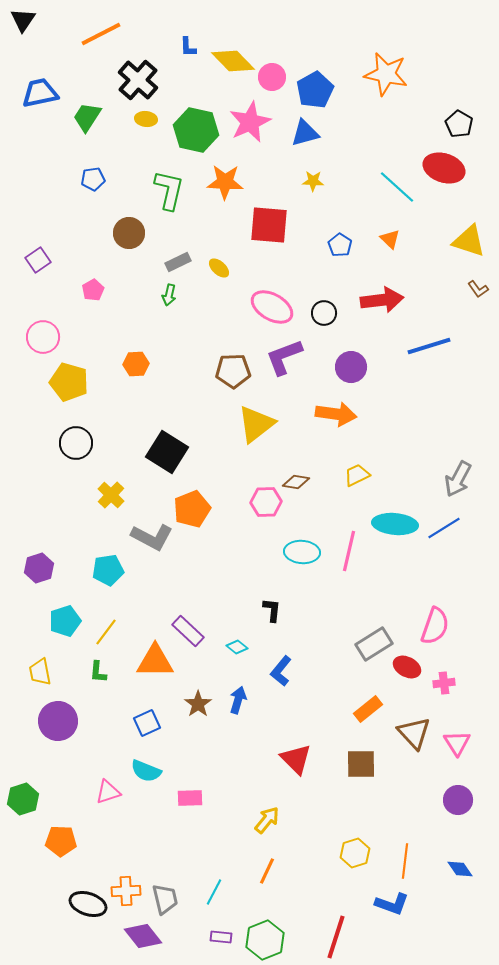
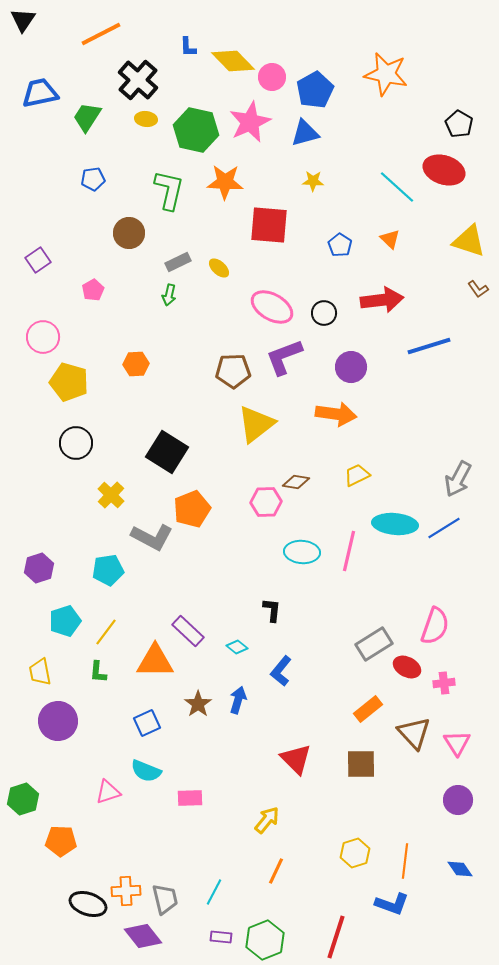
red ellipse at (444, 168): moved 2 px down
orange line at (267, 871): moved 9 px right
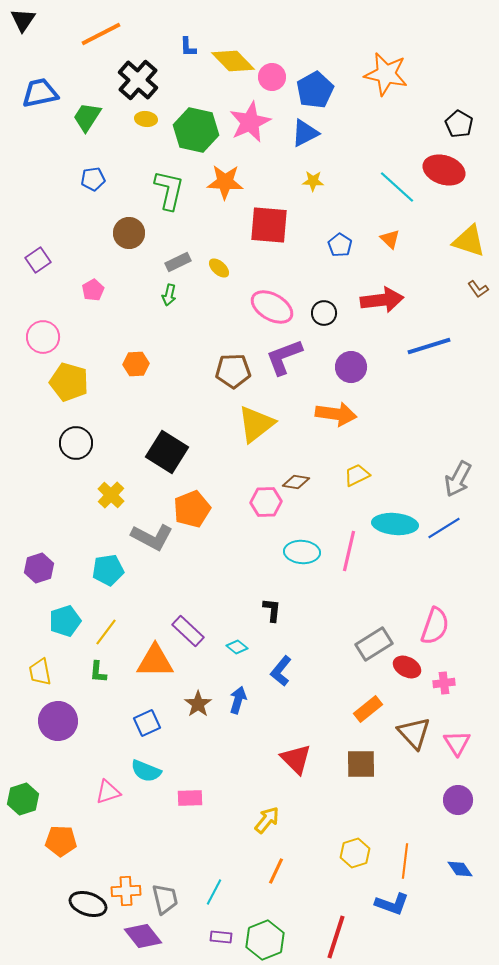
blue triangle at (305, 133): rotated 12 degrees counterclockwise
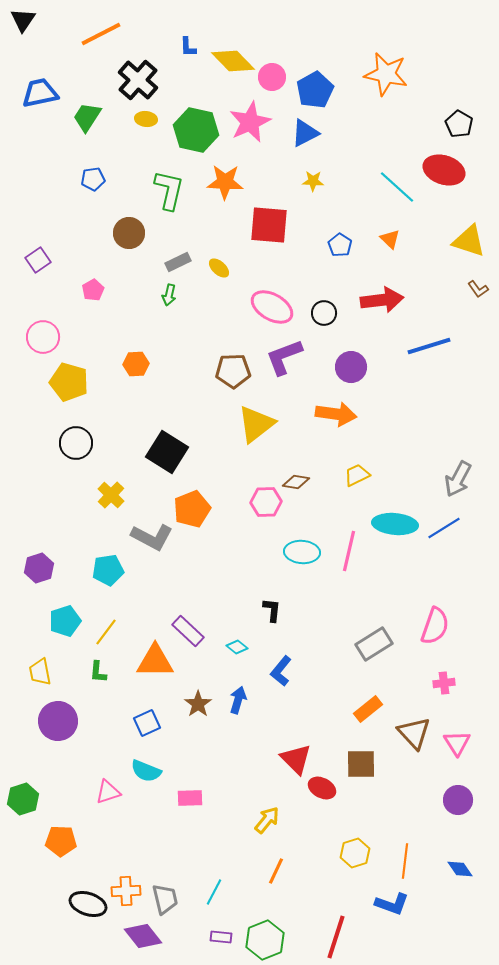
red ellipse at (407, 667): moved 85 px left, 121 px down
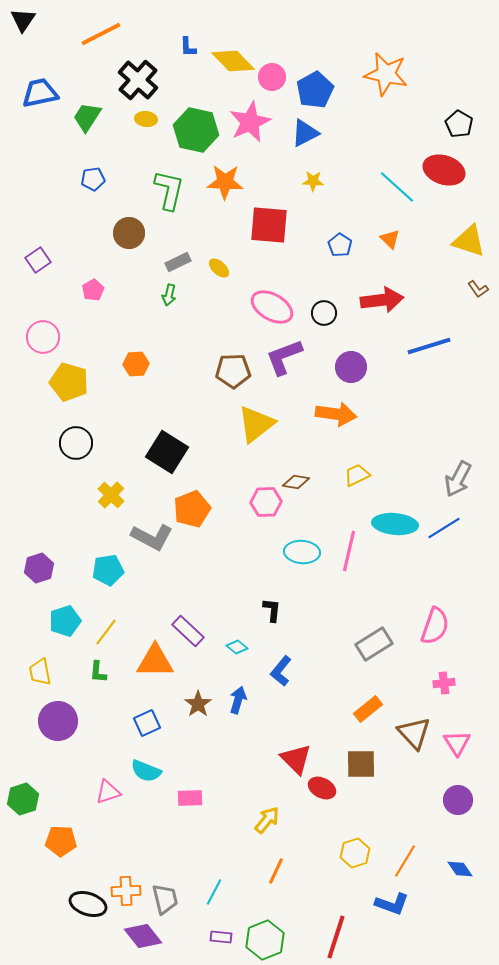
orange line at (405, 861): rotated 24 degrees clockwise
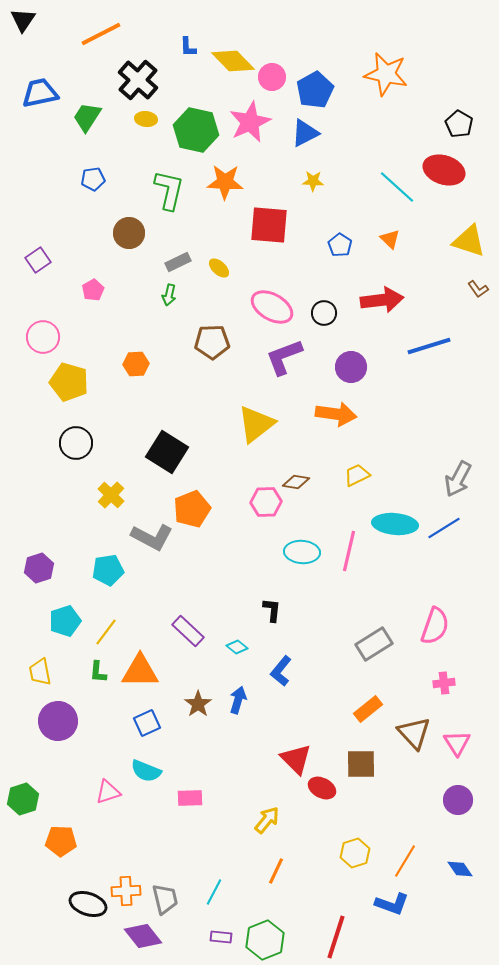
brown pentagon at (233, 371): moved 21 px left, 29 px up
orange triangle at (155, 661): moved 15 px left, 10 px down
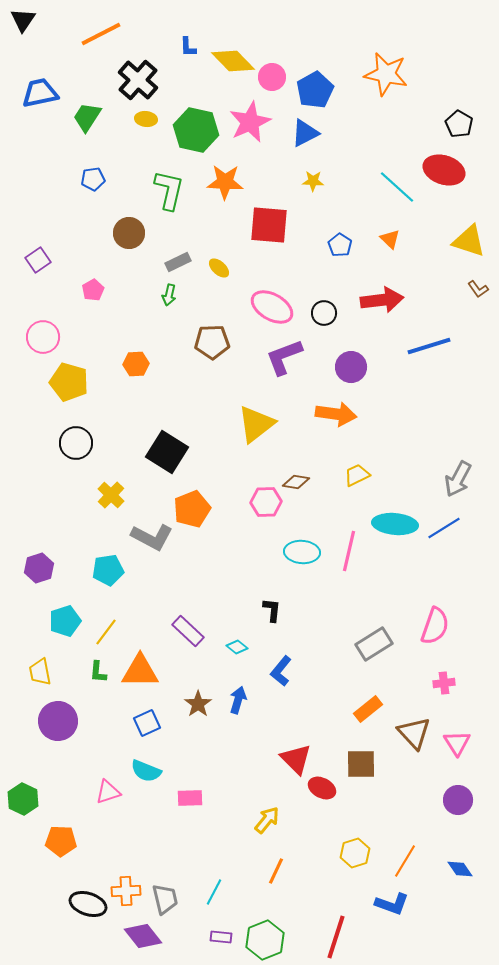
green hexagon at (23, 799): rotated 16 degrees counterclockwise
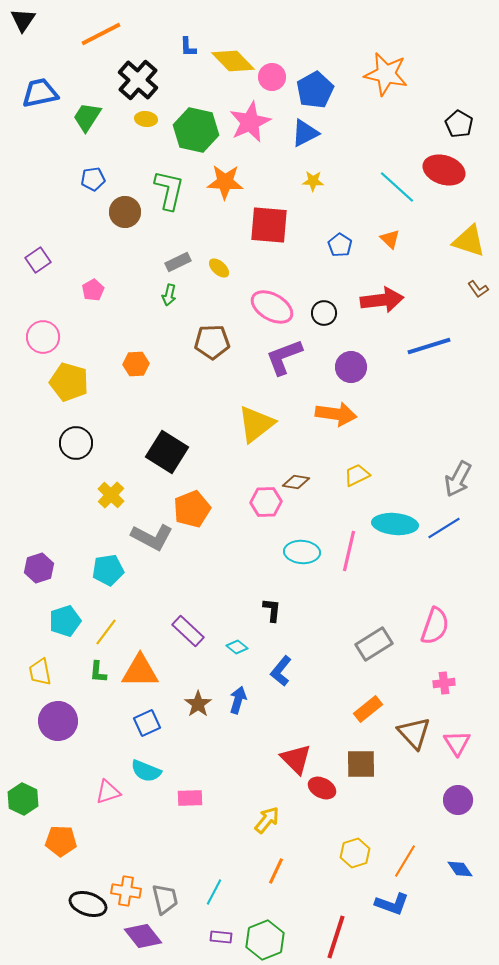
brown circle at (129, 233): moved 4 px left, 21 px up
orange cross at (126, 891): rotated 12 degrees clockwise
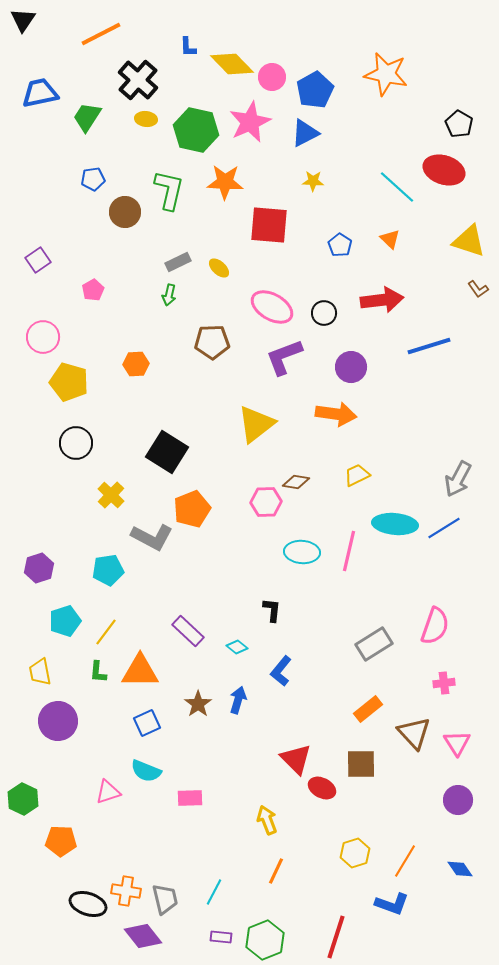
yellow diamond at (233, 61): moved 1 px left, 3 px down
yellow arrow at (267, 820): rotated 60 degrees counterclockwise
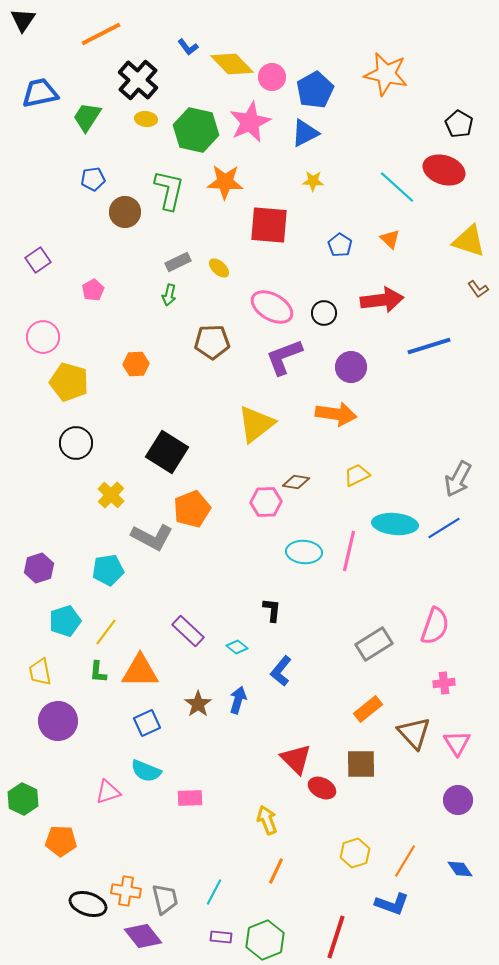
blue L-shape at (188, 47): rotated 35 degrees counterclockwise
cyan ellipse at (302, 552): moved 2 px right
